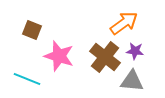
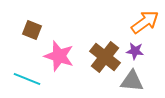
orange arrow: moved 21 px right, 1 px up
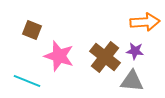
orange arrow: rotated 32 degrees clockwise
cyan line: moved 2 px down
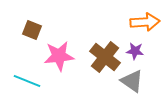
pink star: rotated 24 degrees counterclockwise
gray triangle: rotated 30 degrees clockwise
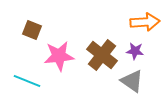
brown cross: moved 3 px left, 2 px up
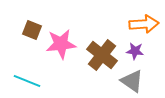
orange arrow: moved 1 px left, 2 px down
pink star: moved 2 px right, 12 px up
